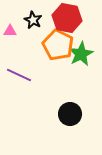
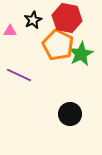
black star: rotated 18 degrees clockwise
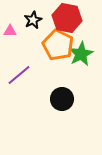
purple line: rotated 65 degrees counterclockwise
black circle: moved 8 px left, 15 px up
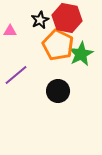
black star: moved 7 px right
purple line: moved 3 px left
black circle: moved 4 px left, 8 px up
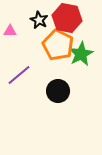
black star: moved 1 px left; rotated 18 degrees counterclockwise
purple line: moved 3 px right
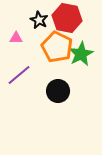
pink triangle: moved 6 px right, 7 px down
orange pentagon: moved 1 px left, 2 px down
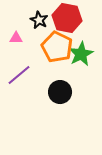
black circle: moved 2 px right, 1 px down
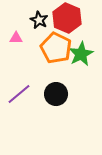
red hexagon: rotated 12 degrees clockwise
orange pentagon: moved 1 px left, 1 px down
purple line: moved 19 px down
black circle: moved 4 px left, 2 px down
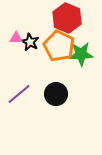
black star: moved 9 px left, 22 px down
orange pentagon: moved 3 px right, 2 px up
green star: rotated 25 degrees clockwise
